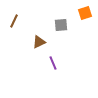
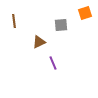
brown line: rotated 32 degrees counterclockwise
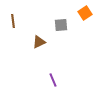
orange square: rotated 16 degrees counterclockwise
brown line: moved 1 px left
purple line: moved 17 px down
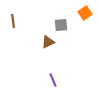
brown triangle: moved 9 px right
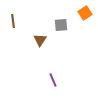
brown triangle: moved 8 px left, 2 px up; rotated 32 degrees counterclockwise
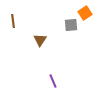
gray square: moved 10 px right
purple line: moved 1 px down
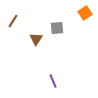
brown line: rotated 40 degrees clockwise
gray square: moved 14 px left, 3 px down
brown triangle: moved 4 px left, 1 px up
